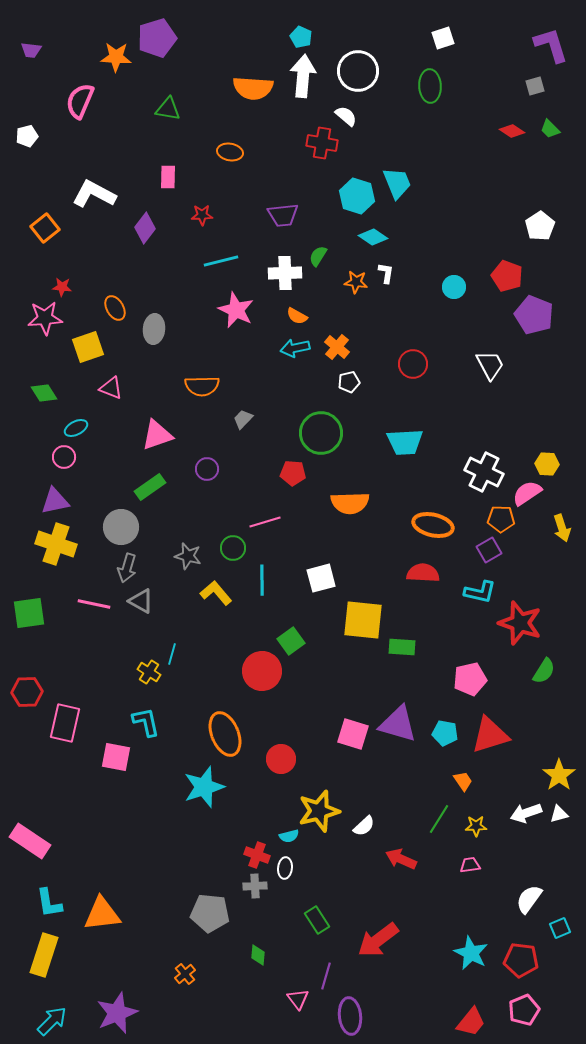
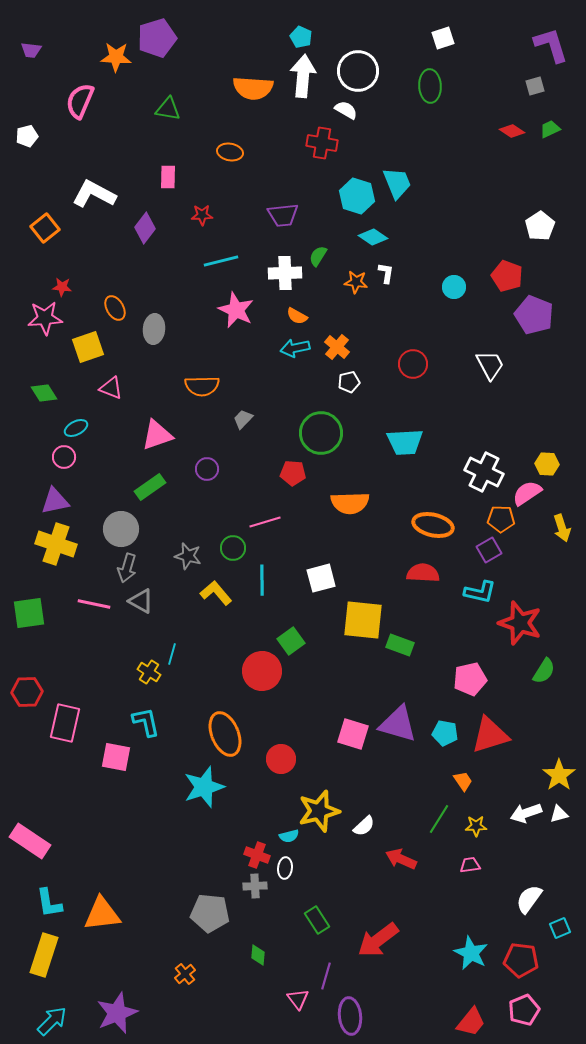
white semicircle at (346, 116): moved 6 px up; rotated 10 degrees counterclockwise
green trapezoid at (550, 129): rotated 110 degrees clockwise
gray circle at (121, 527): moved 2 px down
green rectangle at (402, 647): moved 2 px left, 2 px up; rotated 16 degrees clockwise
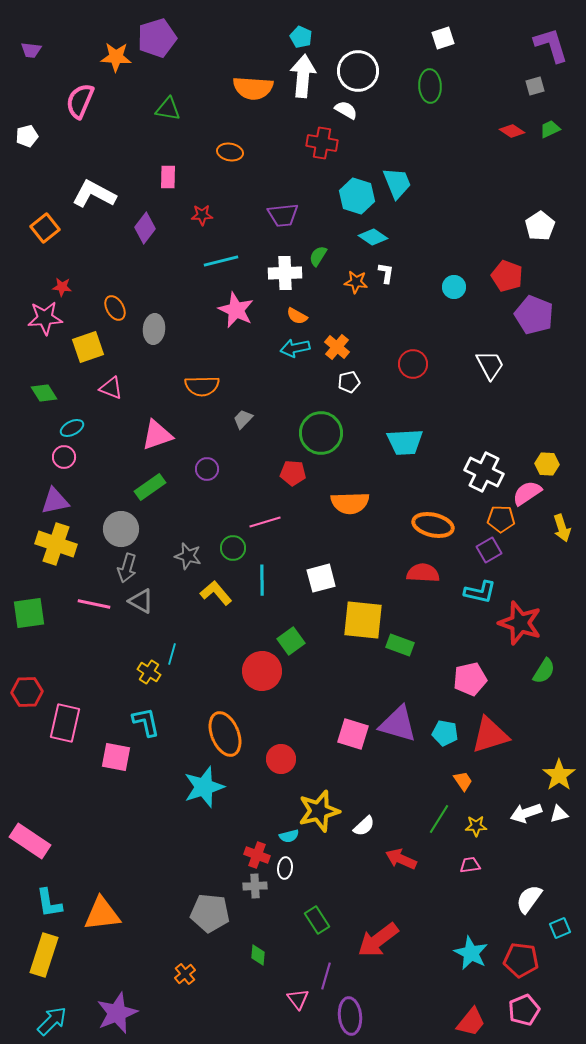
cyan ellipse at (76, 428): moved 4 px left
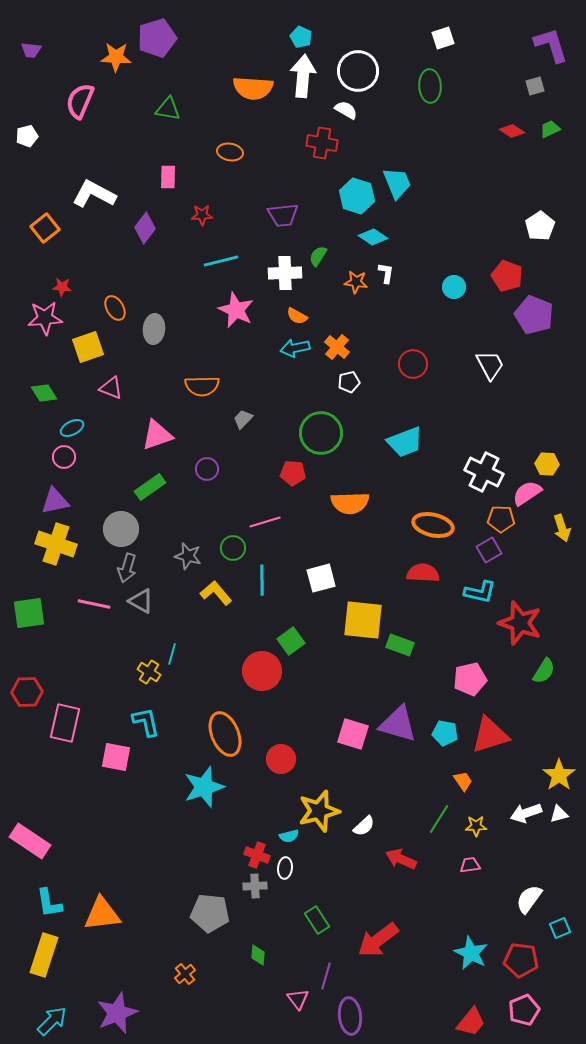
cyan trapezoid at (405, 442): rotated 18 degrees counterclockwise
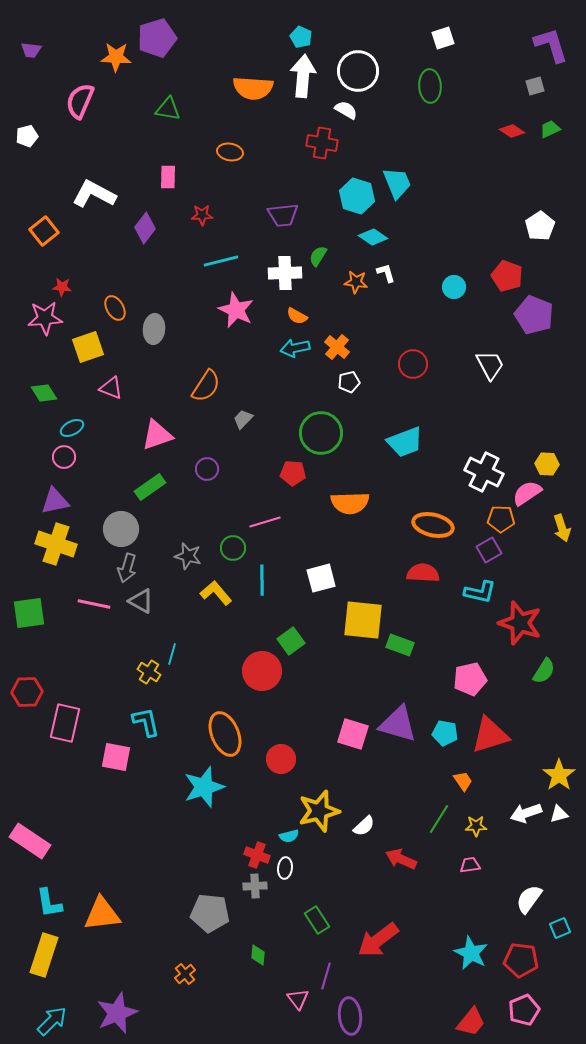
orange square at (45, 228): moved 1 px left, 3 px down
white L-shape at (386, 273): rotated 25 degrees counterclockwise
orange semicircle at (202, 386): moved 4 px right; rotated 56 degrees counterclockwise
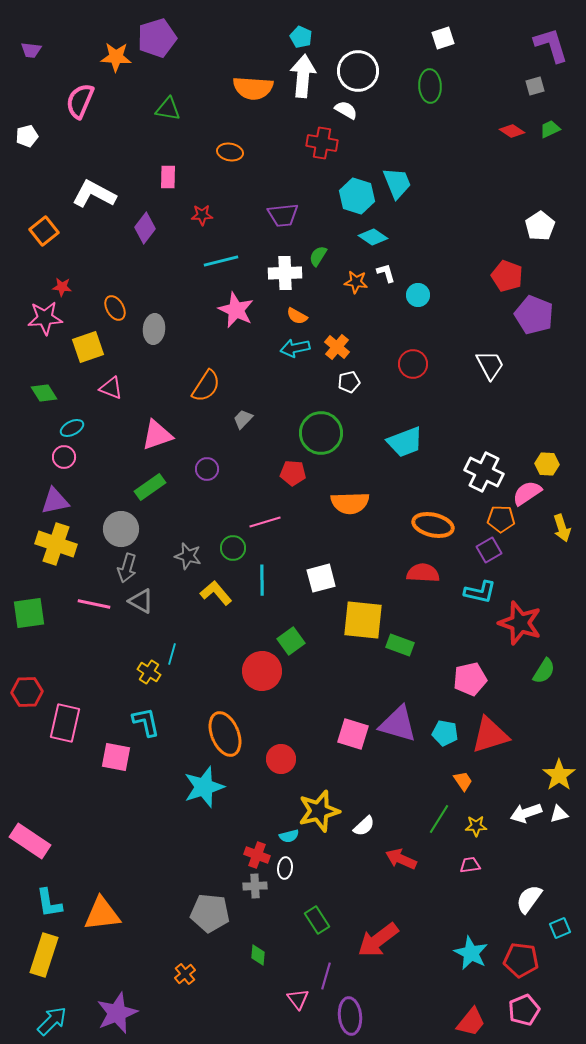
cyan circle at (454, 287): moved 36 px left, 8 px down
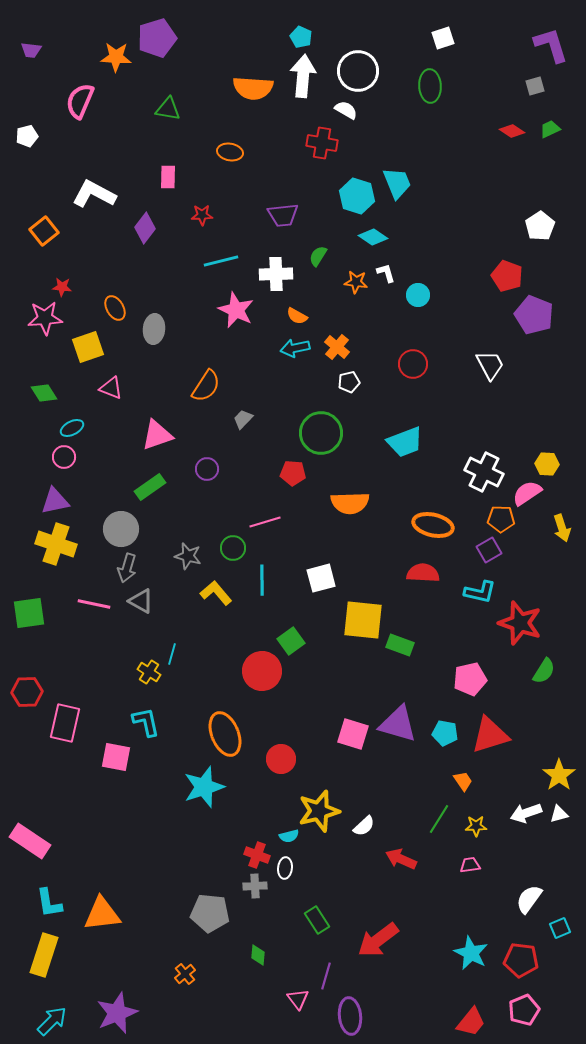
white cross at (285, 273): moved 9 px left, 1 px down
